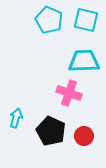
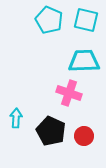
cyan arrow: rotated 12 degrees counterclockwise
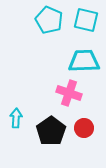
black pentagon: rotated 12 degrees clockwise
red circle: moved 8 px up
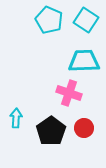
cyan square: rotated 20 degrees clockwise
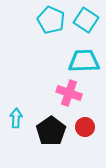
cyan pentagon: moved 2 px right
red circle: moved 1 px right, 1 px up
